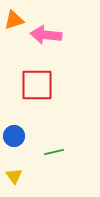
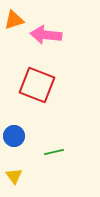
red square: rotated 21 degrees clockwise
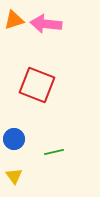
pink arrow: moved 11 px up
blue circle: moved 3 px down
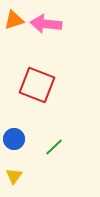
green line: moved 5 px up; rotated 30 degrees counterclockwise
yellow triangle: rotated 12 degrees clockwise
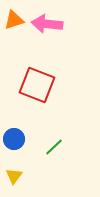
pink arrow: moved 1 px right
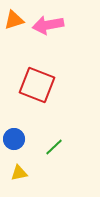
pink arrow: moved 1 px right, 1 px down; rotated 16 degrees counterclockwise
yellow triangle: moved 5 px right, 3 px up; rotated 42 degrees clockwise
